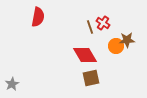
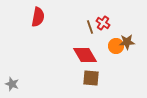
brown star: moved 2 px down
brown square: rotated 18 degrees clockwise
gray star: rotated 24 degrees counterclockwise
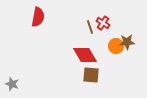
brown square: moved 3 px up
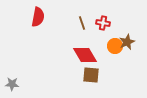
red cross: rotated 24 degrees counterclockwise
brown line: moved 8 px left, 4 px up
brown star: rotated 21 degrees counterclockwise
orange circle: moved 1 px left
gray star: rotated 16 degrees counterclockwise
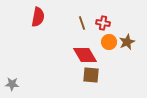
orange circle: moved 6 px left, 4 px up
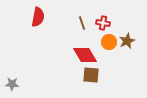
brown star: moved 1 px up
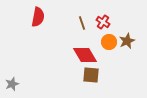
red cross: moved 1 px up; rotated 24 degrees clockwise
gray star: rotated 24 degrees counterclockwise
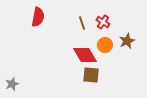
orange circle: moved 4 px left, 3 px down
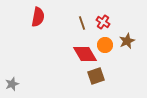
red diamond: moved 1 px up
brown square: moved 5 px right, 1 px down; rotated 24 degrees counterclockwise
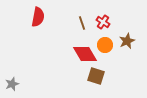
brown square: rotated 36 degrees clockwise
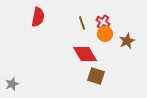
orange circle: moved 11 px up
